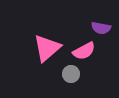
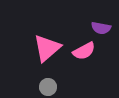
gray circle: moved 23 px left, 13 px down
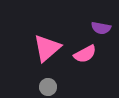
pink semicircle: moved 1 px right, 3 px down
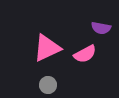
pink triangle: rotated 16 degrees clockwise
gray circle: moved 2 px up
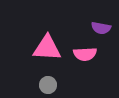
pink triangle: rotated 28 degrees clockwise
pink semicircle: rotated 25 degrees clockwise
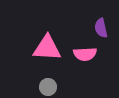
purple semicircle: rotated 66 degrees clockwise
gray circle: moved 2 px down
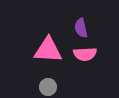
purple semicircle: moved 20 px left
pink triangle: moved 1 px right, 2 px down
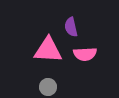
purple semicircle: moved 10 px left, 1 px up
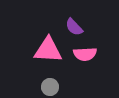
purple semicircle: moved 3 px right; rotated 30 degrees counterclockwise
gray circle: moved 2 px right
